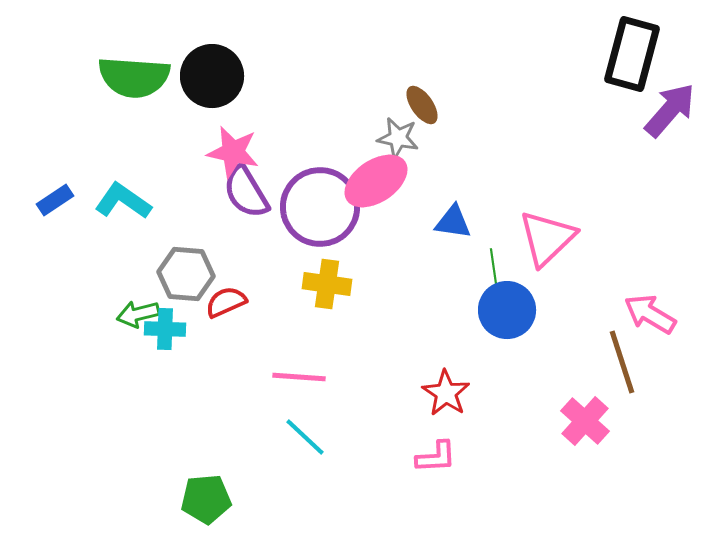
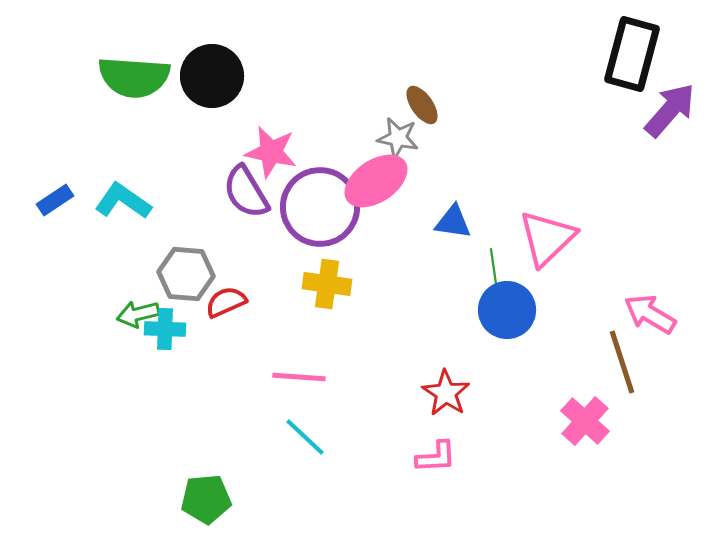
pink star: moved 38 px right
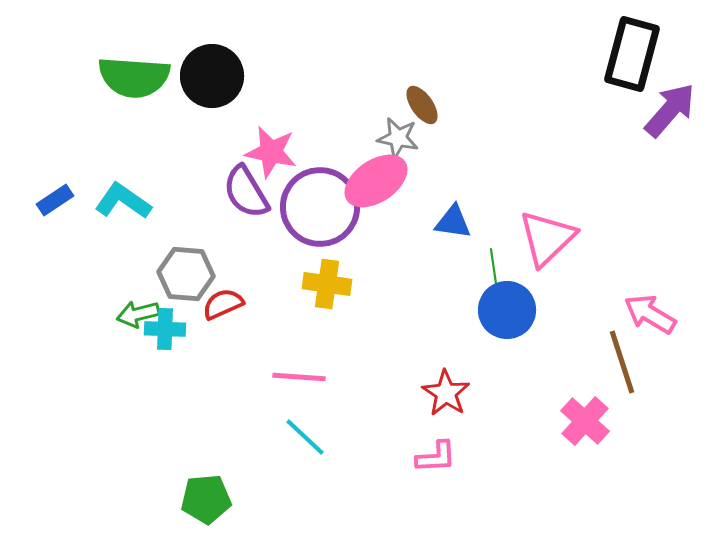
red semicircle: moved 3 px left, 2 px down
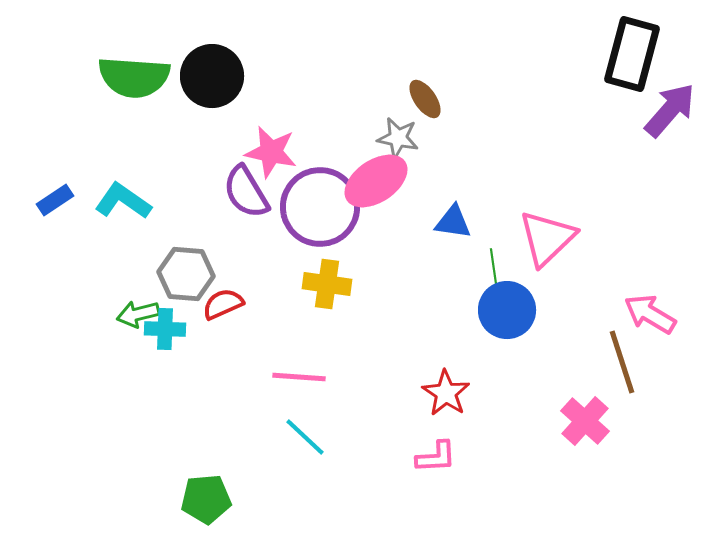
brown ellipse: moved 3 px right, 6 px up
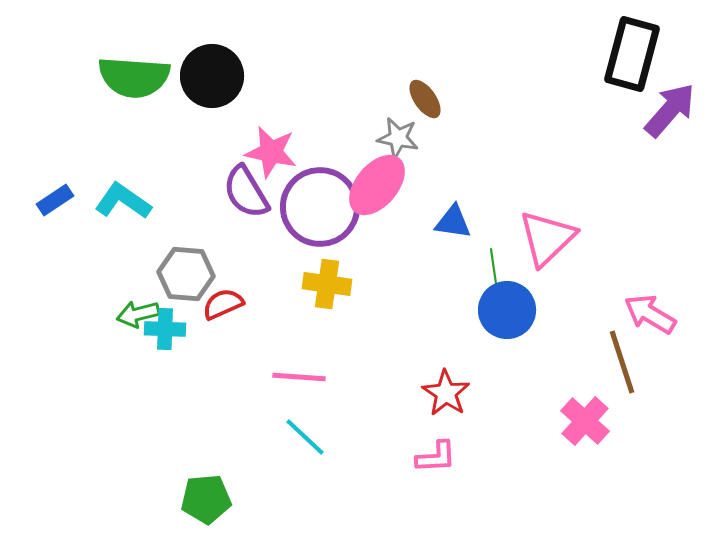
pink ellipse: moved 1 px right, 4 px down; rotated 16 degrees counterclockwise
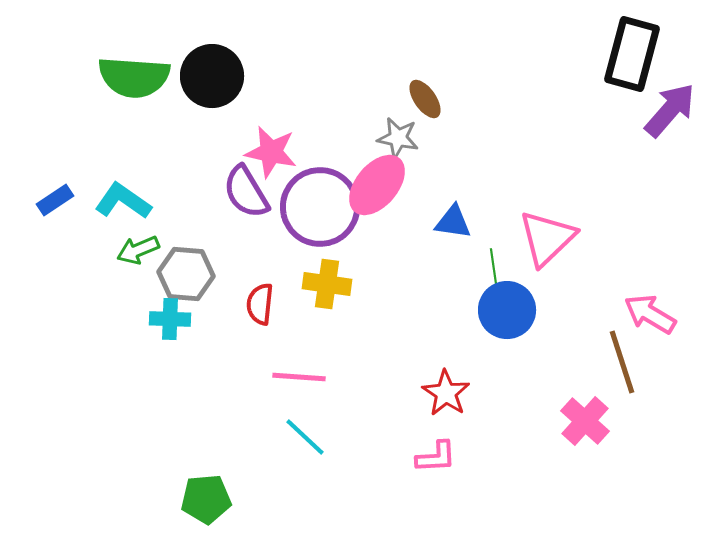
red semicircle: moved 37 px right; rotated 60 degrees counterclockwise
green arrow: moved 64 px up; rotated 9 degrees counterclockwise
cyan cross: moved 5 px right, 10 px up
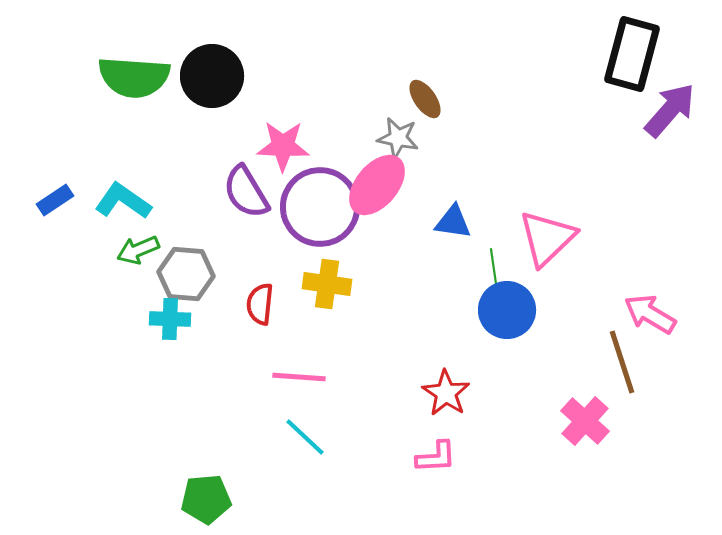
pink star: moved 12 px right, 6 px up; rotated 10 degrees counterclockwise
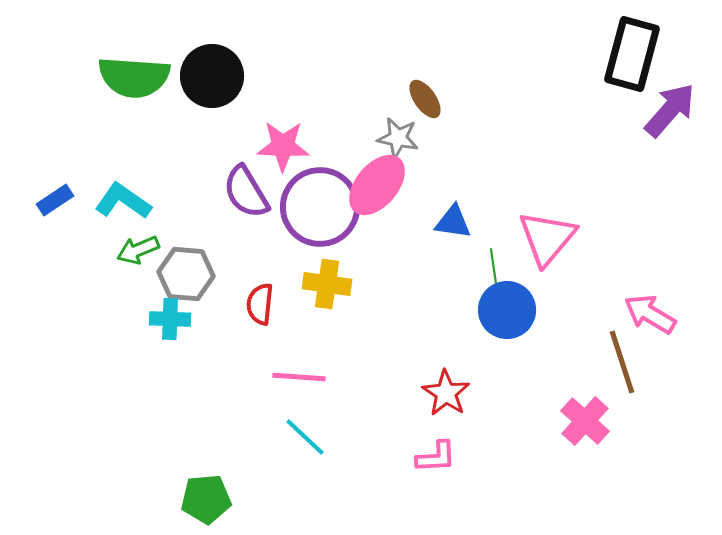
pink triangle: rotated 6 degrees counterclockwise
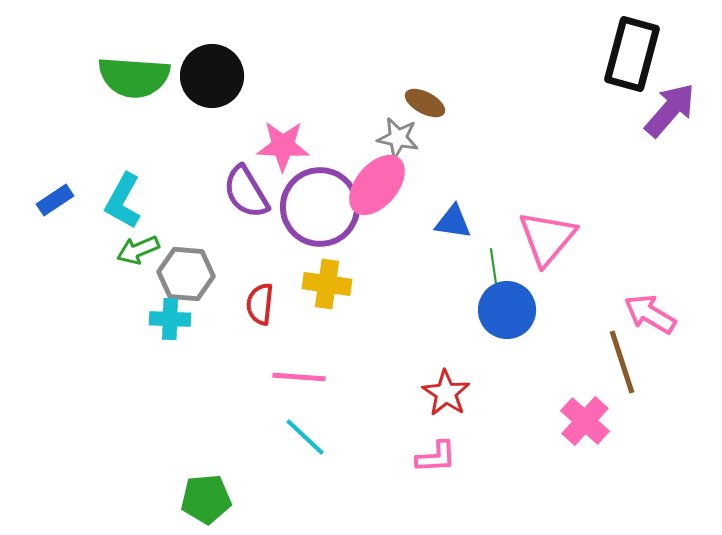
brown ellipse: moved 4 px down; rotated 27 degrees counterclockwise
cyan L-shape: rotated 96 degrees counterclockwise
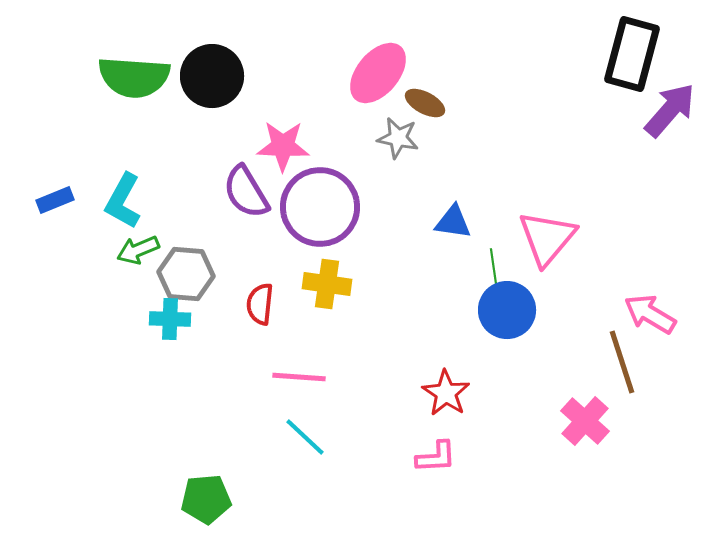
pink ellipse: moved 1 px right, 112 px up
blue rectangle: rotated 12 degrees clockwise
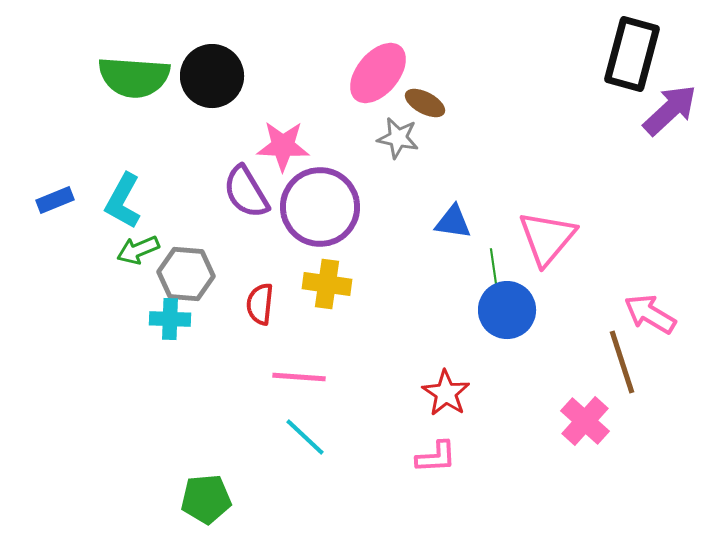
purple arrow: rotated 6 degrees clockwise
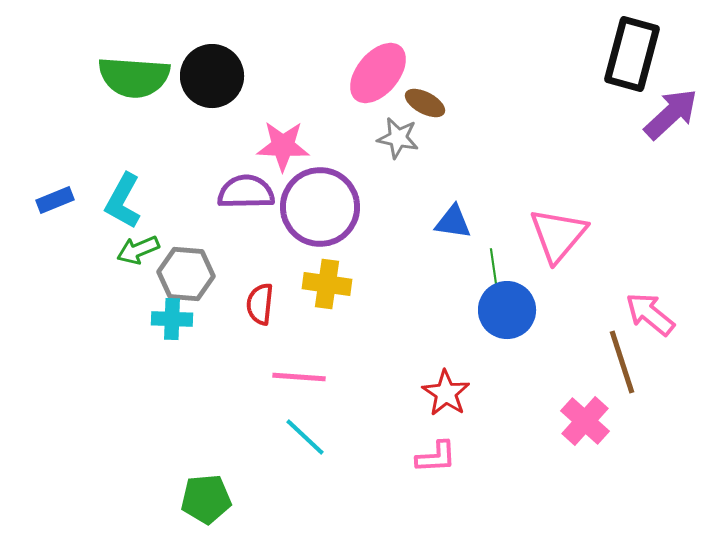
purple arrow: moved 1 px right, 4 px down
purple semicircle: rotated 120 degrees clockwise
pink triangle: moved 11 px right, 3 px up
pink arrow: rotated 8 degrees clockwise
cyan cross: moved 2 px right
